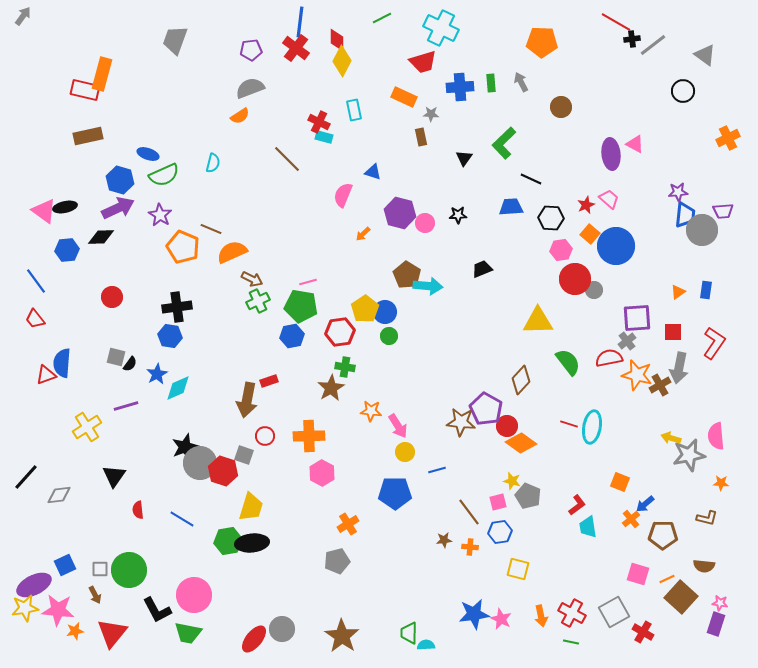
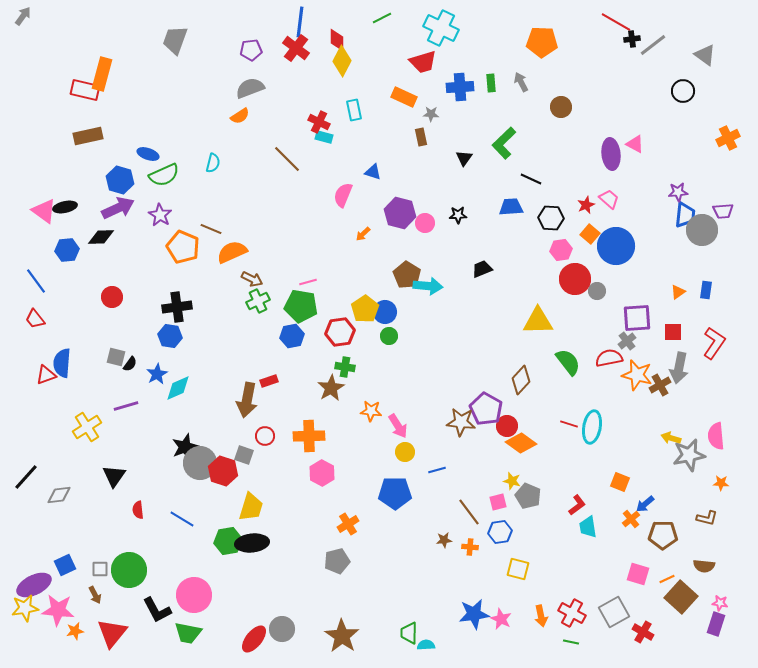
gray circle at (594, 290): moved 3 px right, 1 px down
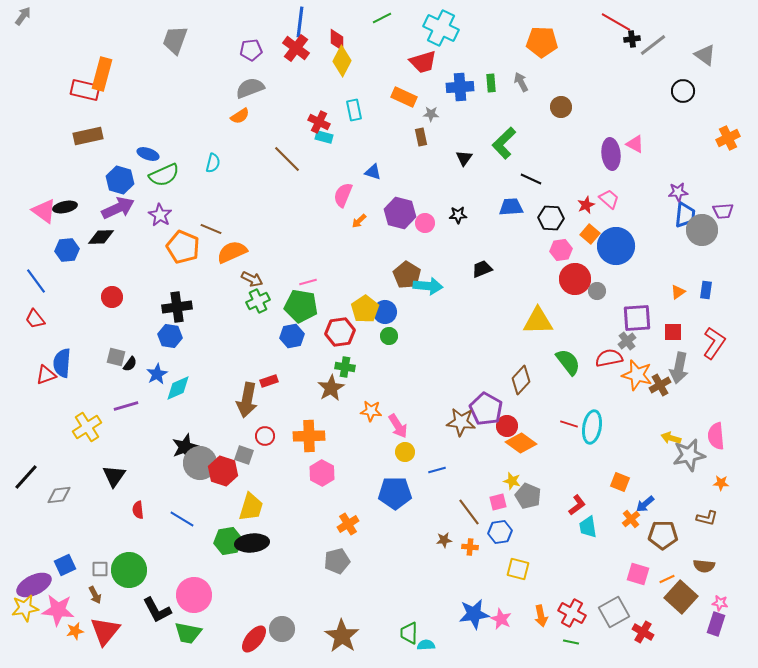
orange arrow at (363, 234): moved 4 px left, 13 px up
red triangle at (112, 633): moved 7 px left, 2 px up
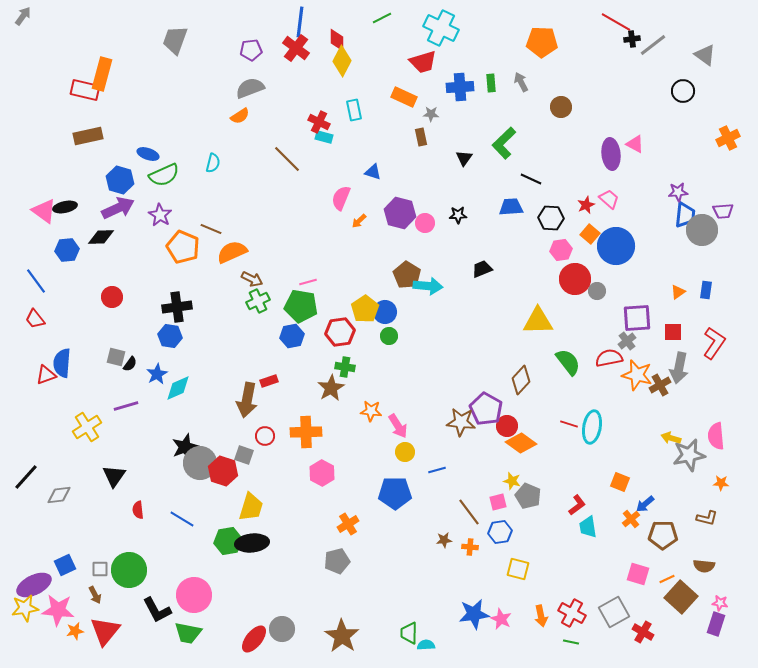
pink semicircle at (343, 195): moved 2 px left, 3 px down
orange cross at (309, 436): moved 3 px left, 4 px up
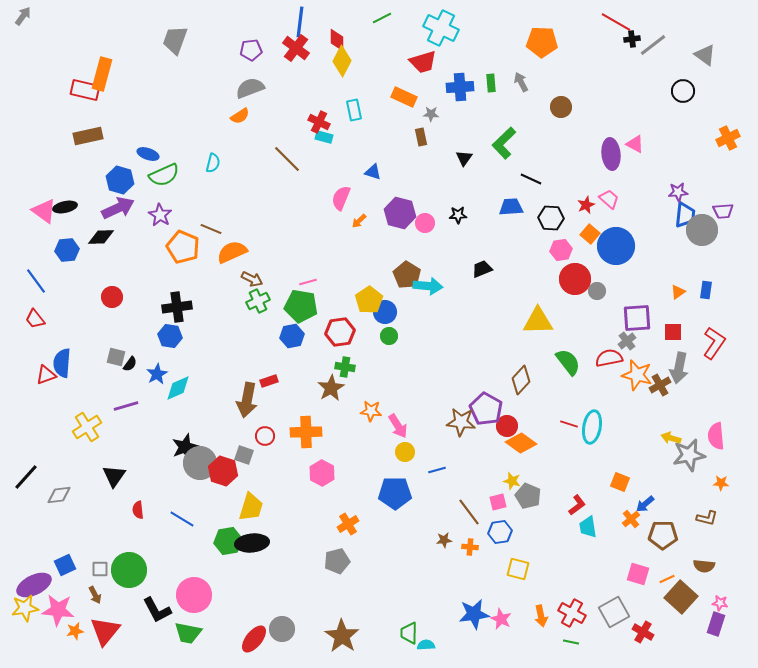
yellow pentagon at (365, 309): moved 4 px right, 9 px up
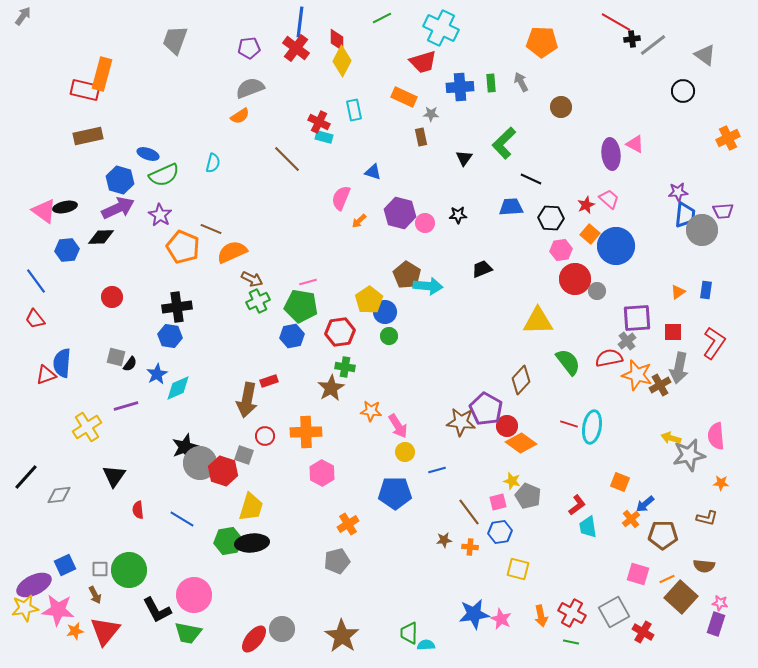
purple pentagon at (251, 50): moved 2 px left, 2 px up
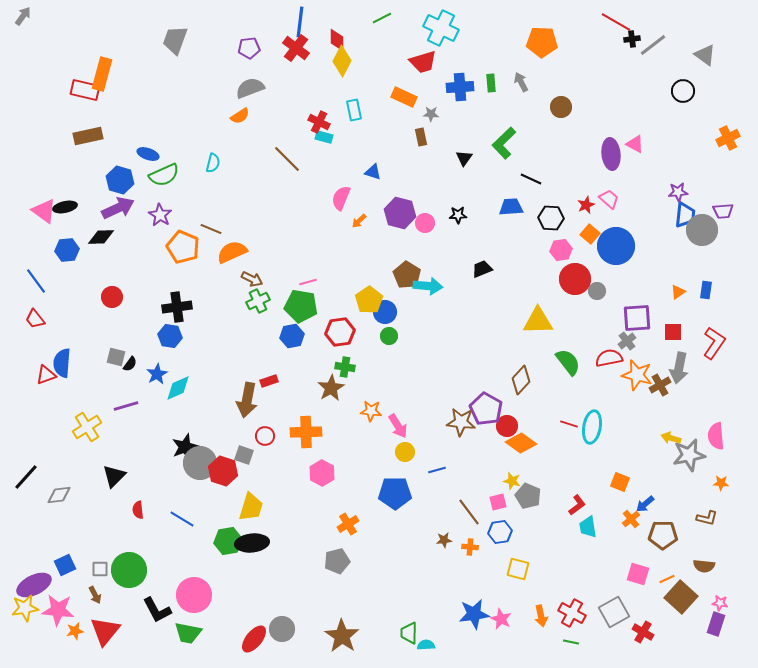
black triangle at (114, 476): rotated 10 degrees clockwise
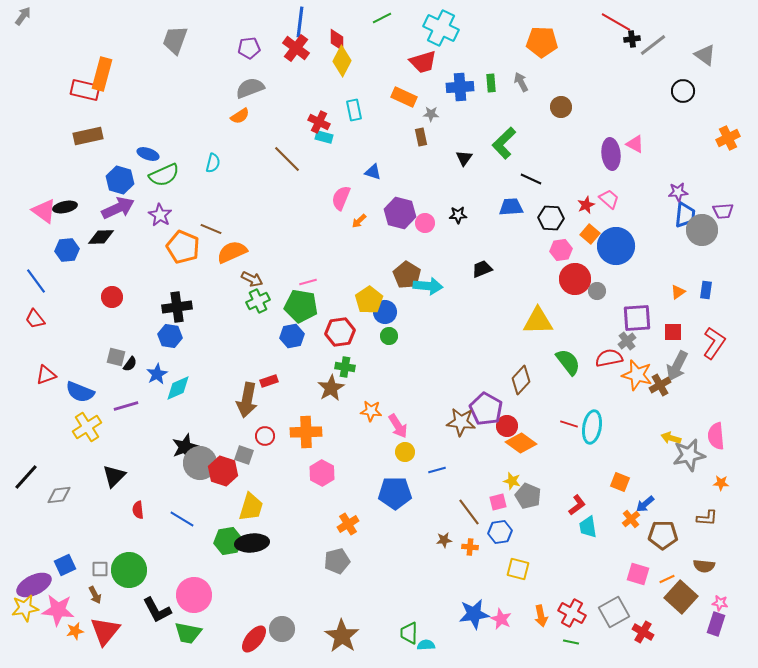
blue semicircle at (62, 363): moved 18 px right, 29 px down; rotated 72 degrees counterclockwise
gray arrow at (679, 368): moved 2 px left, 2 px up; rotated 16 degrees clockwise
brown L-shape at (707, 518): rotated 10 degrees counterclockwise
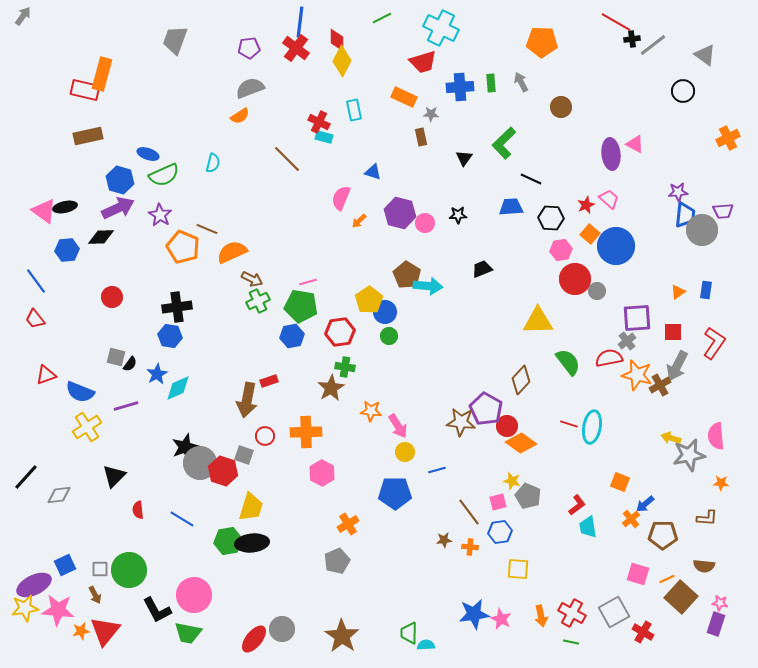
brown line at (211, 229): moved 4 px left
gray pentagon at (337, 561): rotated 10 degrees counterclockwise
yellow square at (518, 569): rotated 10 degrees counterclockwise
orange star at (75, 631): moved 6 px right
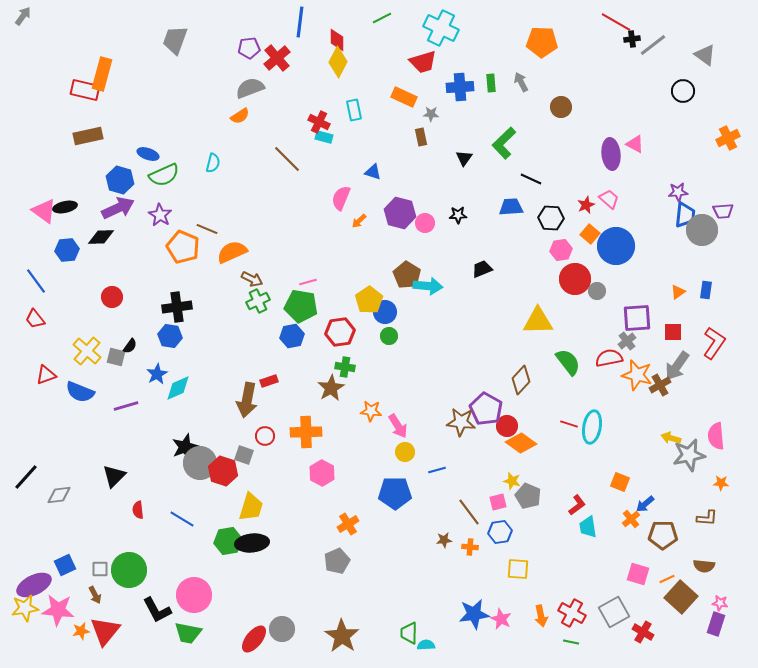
red cross at (296, 48): moved 19 px left, 10 px down; rotated 12 degrees clockwise
yellow diamond at (342, 61): moved 4 px left, 1 px down
black semicircle at (130, 364): moved 18 px up
gray arrow at (677, 366): rotated 8 degrees clockwise
yellow cross at (87, 427): moved 76 px up; rotated 16 degrees counterclockwise
